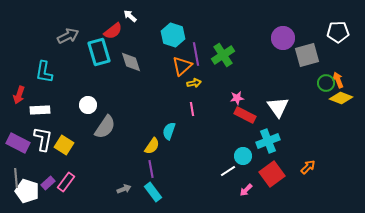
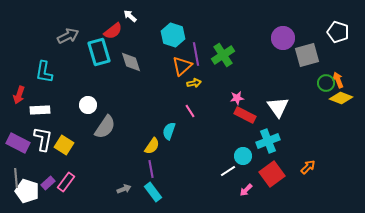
white pentagon at (338, 32): rotated 20 degrees clockwise
pink line at (192, 109): moved 2 px left, 2 px down; rotated 24 degrees counterclockwise
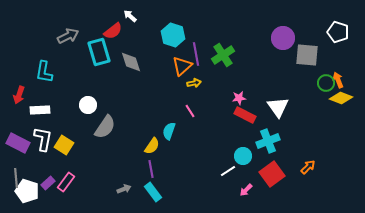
gray square at (307, 55): rotated 20 degrees clockwise
pink star at (237, 98): moved 2 px right
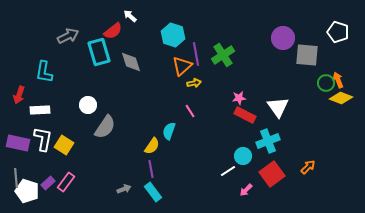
purple rectangle at (18, 143): rotated 15 degrees counterclockwise
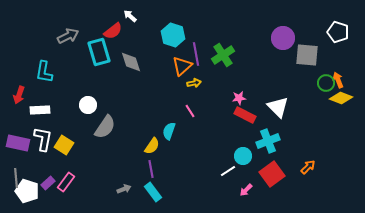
white triangle at (278, 107): rotated 10 degrees counterclockwise
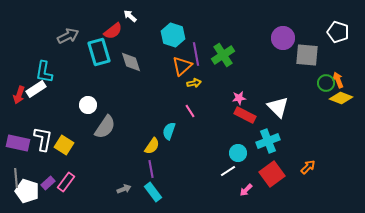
white rectangle at (40, 110): moved 4 px left, 21 px up; rotated 30 degrees counterclockwise
cyan circle at (243, 156): moved 5 px left, 3 px up
